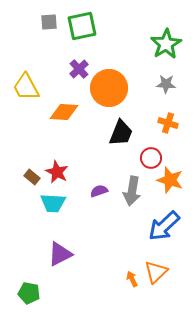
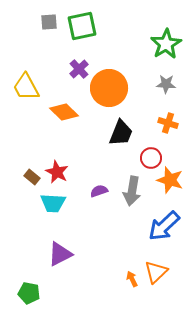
orange diamond: rotated 40 degrees clockwise
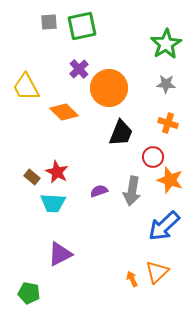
red circle: moved 2 px right, 1 px up
orange triangle: moved 1 px right
